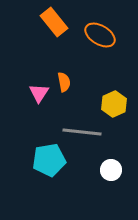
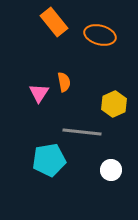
orange ellipse: rotated 16 degrees counterclockwise
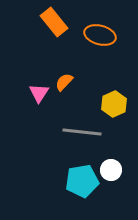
orange semicircle: rotated 126 degrees counterclockwise
cyan pentagon: moved 33 px right, 21 px down
